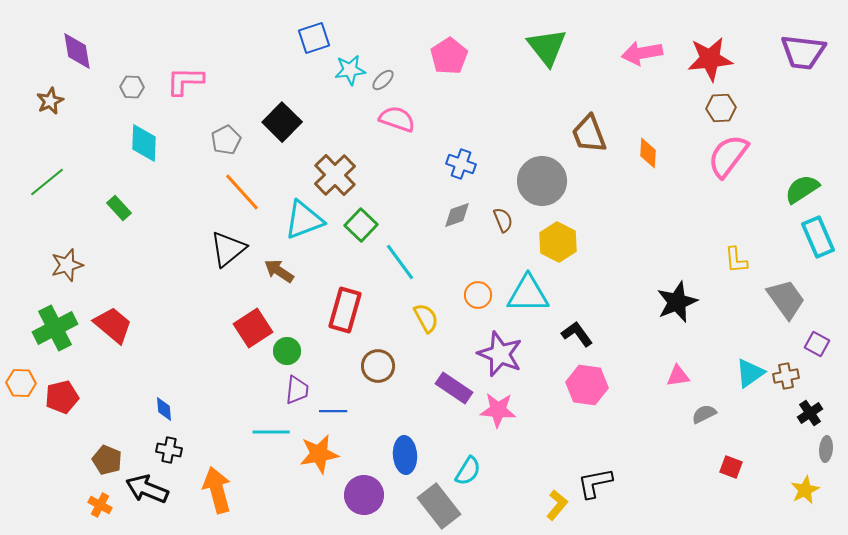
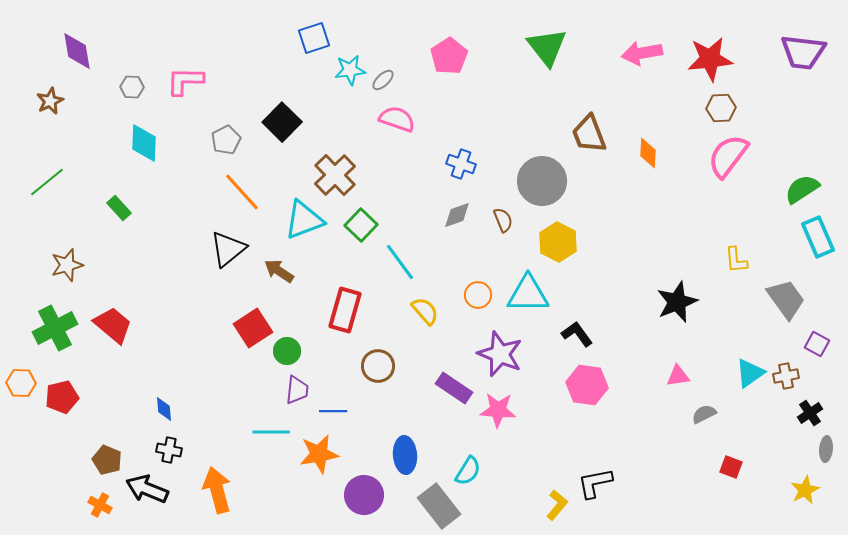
yellow semicircle at (426, 318): moved 1 px left, 7 px up; rotated 12 degrees counterclockwise
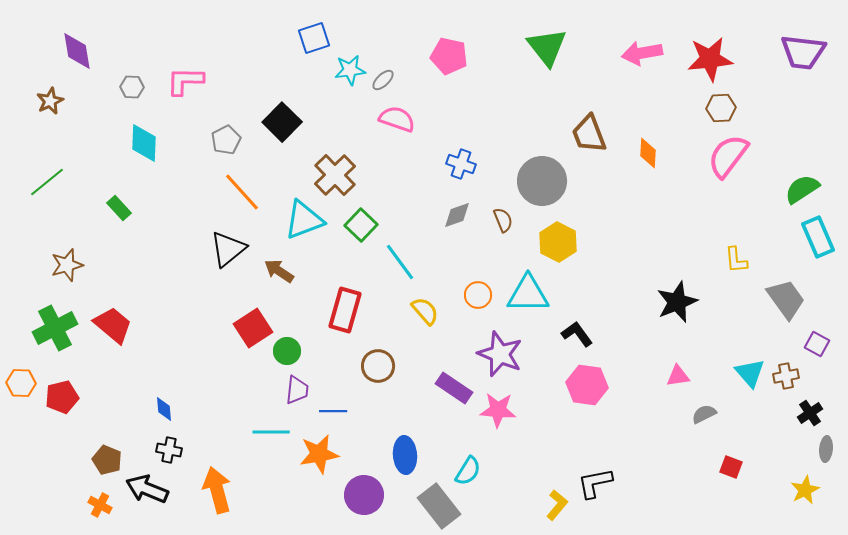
pink pentagon at (449, 56): rotated 27 degrees counterclockwise
cyan triangle at (750, 373): rotated 36 degrees counterclockwise
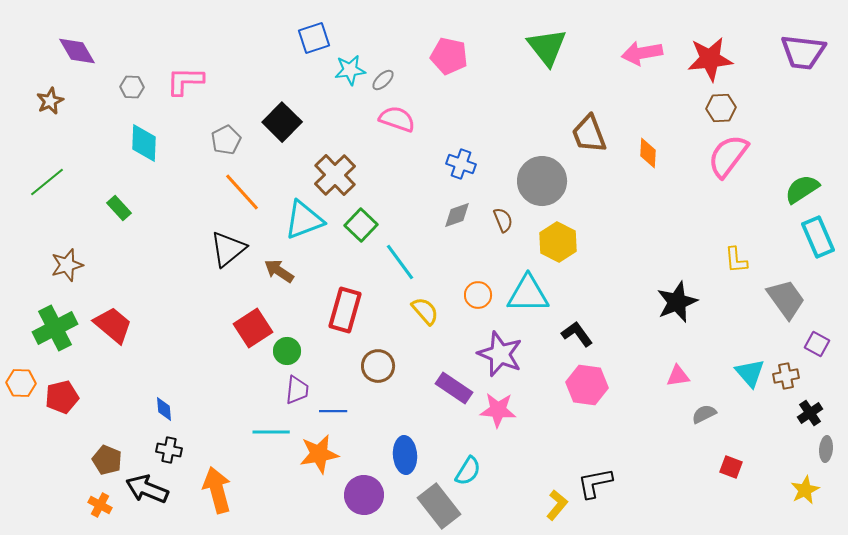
purple diamond at (77, 51): rotated 21 degrees counterclockwise
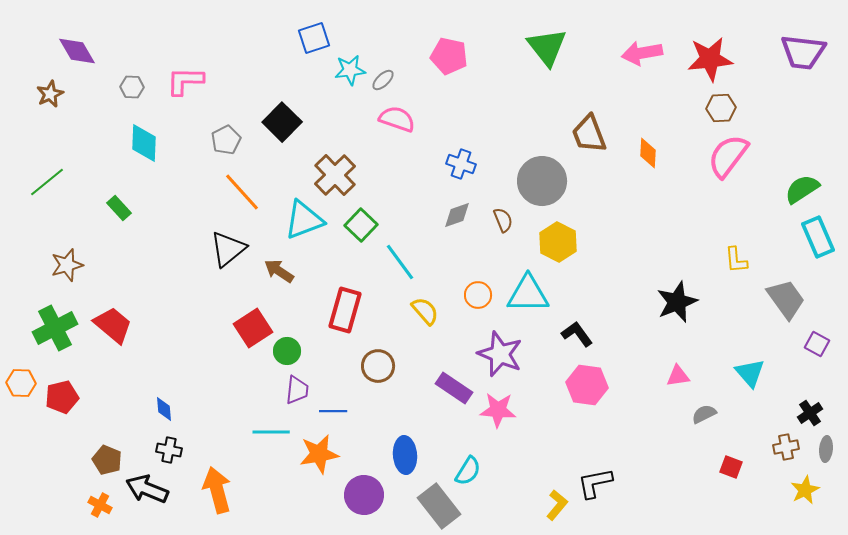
brown star at (50, 101): moved 7 px up
brown cross at (786, 376): moved 71 px down
